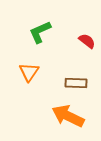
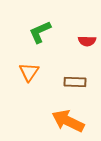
red semicircle: rotated 144 degrees clockwise
brown rectangle: moved 1 px left, 1 px up
orange arrow: moved 5 px down
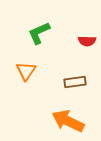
green L-shape: moved 1 px left, 1 px down
orange triangle: moved 3 px left, 1 px up
brown rectangle: rotated 10 degrees counterclockwise
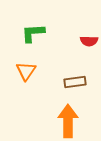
green L-shape: moved 6 px left; rotated 20 degrees clockwise
red semicircle: moved 2 px right
orange arrow: rotated 64 degrees clockwise
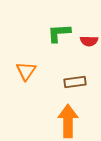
green L-shape: moved 26 px right
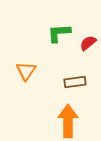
red semicircle: moved 1 px left, 2 px down; rotated 138 degrees clockwise
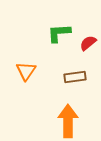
brown rectangle: moved 5 px up
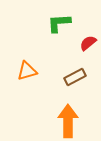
green L-shape: moved 10 px up
orange triangle: moved 1 px right; rotated 40 degrees clockwise
brown rectangle: rotated 20 degrees counterclockwise
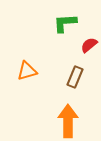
green L-shape: moved 6 px right
red semicircle: moved 1 px right, 2 px down
brown rectangle: rotated 40 degrees counterclockwise
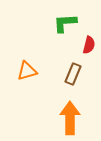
red semicircle: rotated 144 degrees clockwise
brown rectangle: moved 2 px left, 3 px up
orange arrow: moved 2 px right, 3 px up
